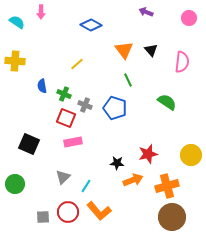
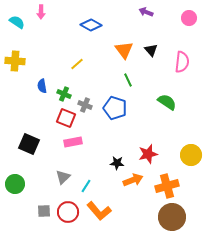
gray square: moved 1 px right, 6 px up
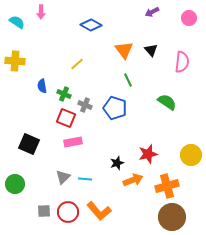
purple arrow: moved 6 px right; rotated 48 degrees counterclockwise
black star: rotated 24 degrees counterclockwise
cyan line: moved 1 px left, 7 px up; rotated 64 degrees clockwise
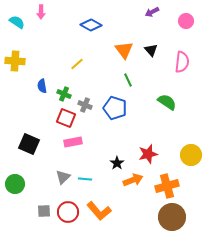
pink circle: moved 3 px left, 3 px down
black star: rotated 16 degrees counterclockwise
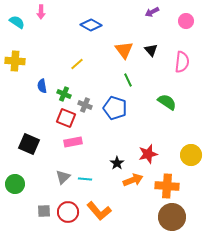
orange cross: rotated 20 degrees clockwise
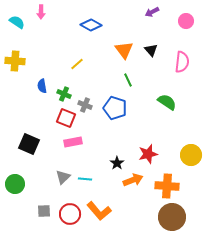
red circle: moved 2 px right, 2 px down
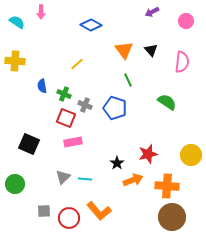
red circle: moved 1 px left, 4 px down
